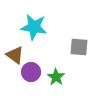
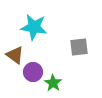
gray square: rotated 12 degrees counterclockwise
purple circle: moved 2 px right
green star: moved 3 px left, 6 px down
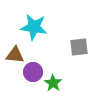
brown triangle: rotated 30 degrees counterclockwise
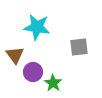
cyan star: moved 3 px right
brown triangle: rotated 48 degrees clockwise
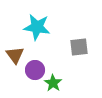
purple circle: moved 2 px right, 2 px up
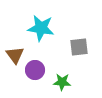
cyan star: moved 4 px right, 1 px down
green star: moved 9 px right, 1 px up; rotated 30 degrees counterclockwise
